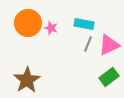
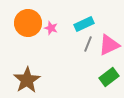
cyan rectangle: rotated 36 degrees counterclockwise
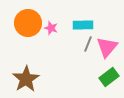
cyan rectangle: moved 1 px left, 1 px down; rotated 24 degrees clockwise
pink triangle: moved 2 px left, 2 px down; rotated 25 degrees counterclockwise
brown star: moved 1 px left, 1 px up
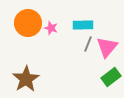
green rectangle: moved 2 px right
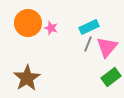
cyan rectangle: moved 6 px right, 2 px down; rotated 24 degrees counterclockwise
brown star: moved 1 px right, 1 px up
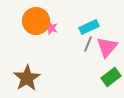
orange circle: moved 8 px right, 2 px up
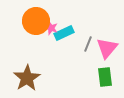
cyan rectangle: moved 25 px left, 6 px down
pink triangle: moved 1 px down
green rectangle: moved 6 px left; rotated 60 degrees counterclockwise
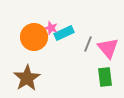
orange circle: moved 2 px left, 16 px down
pink triangle: moved 1 px right; rotated 20 degrees counterclockwise
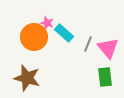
pink star: moved 4 px left, 5 px up
cyan rectangle: rotated 66 degrees clockwise
brown star: rotated 24 degrees counterclockwise
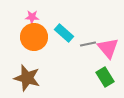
pink star: moved 15 px left, 6 px up; rotated 16 degrees counterclockwise
gray line: rotated 56 degrees clockwise
green rectangle: rotated 24 degrees counterclockwise
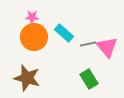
pink triangle: moved 1 px left, 1 px up
green rectangle: moved 16 px left, 2 px down
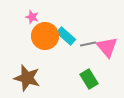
pink star: rotated 16 degrees clockwise
cyan rectangle: moved 2 px right, 3 px down
orange circle: moved 11 px right, 1 px up
